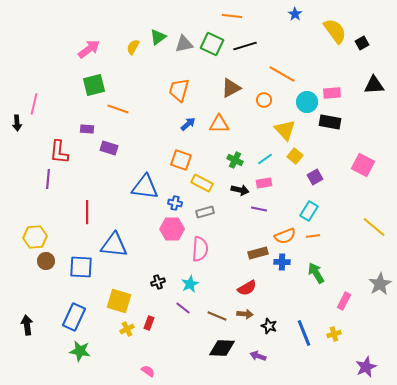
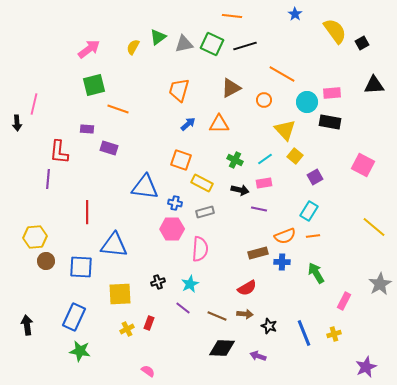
yellow square at (119, 301): moved 1 px right, 7 px up; rotated 20 degrees counterclockwise
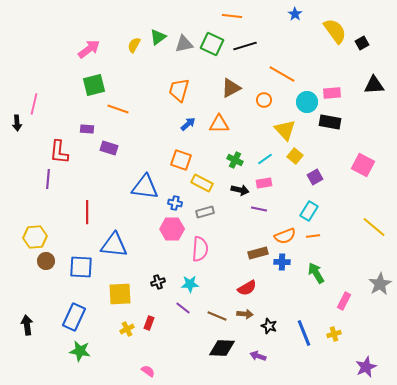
yellow semicircle at (133, 47): moved 1 px right, 2 px up
cyan star at (190, 284): rotated 24 degrees clockwise
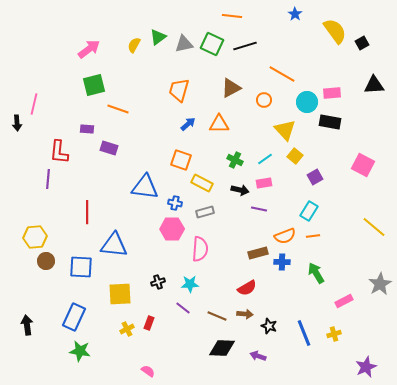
pink rectangle at (344, 301): rotated 36 degrees clockwise
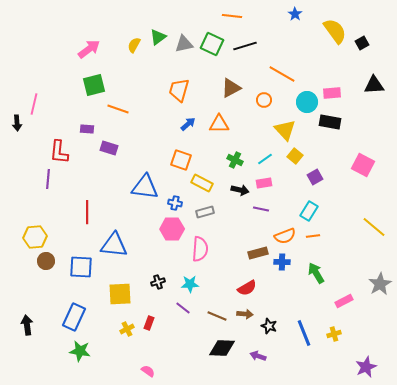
purple line at (259, 209): moved 2 px right
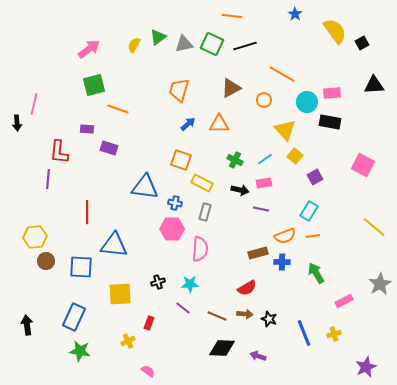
gray rectangle at (205, 212): rotated 60 degrees counterclockwise
black star at (269, 326): moved 7 px up
yellow cross at (127, 329): moved 1 px right, 12 px down
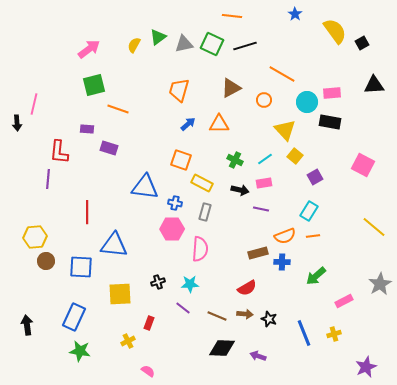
green arrow at (316, 273): moved 3 px down; rotated 100 degrees counterclockwise
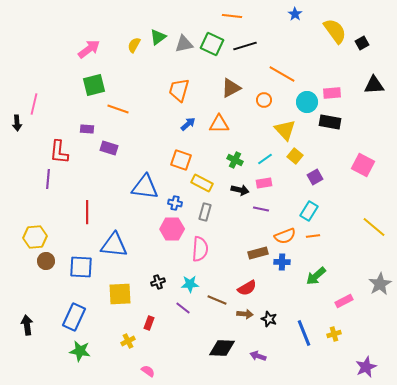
brown line at (217, 316): moved 16 px up
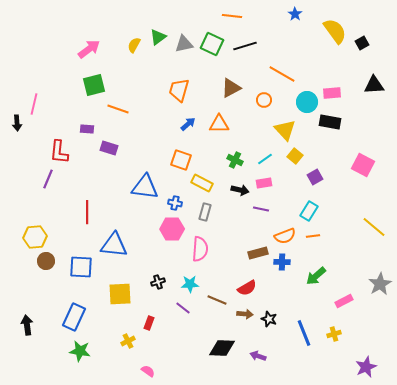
purple line at (48, 179): rotated 18 degrees clockwise
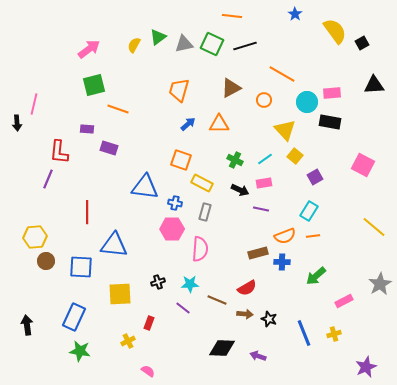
black arrow at (240, 190): rotated 12 degrees clockwise
